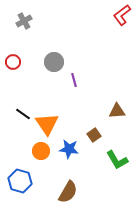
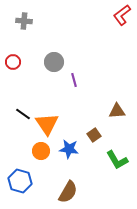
gray cross: rotated 35 degrees clockwise
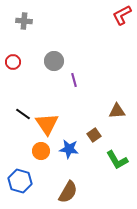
red L-shape: rotated 10 degrees clockwise
gray circle: moved 1 px up
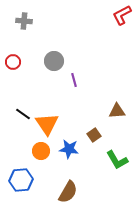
blue hexagon: moved 1 px right, 1 px up; rotated 20 degrees counterclockwise
